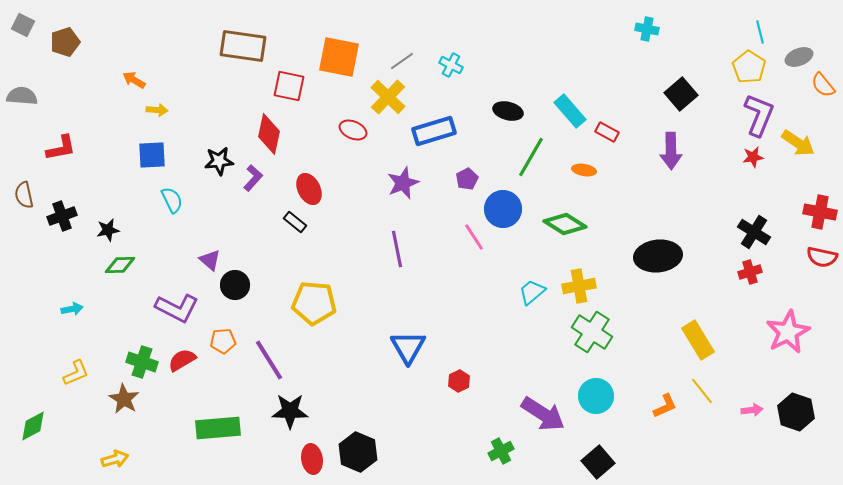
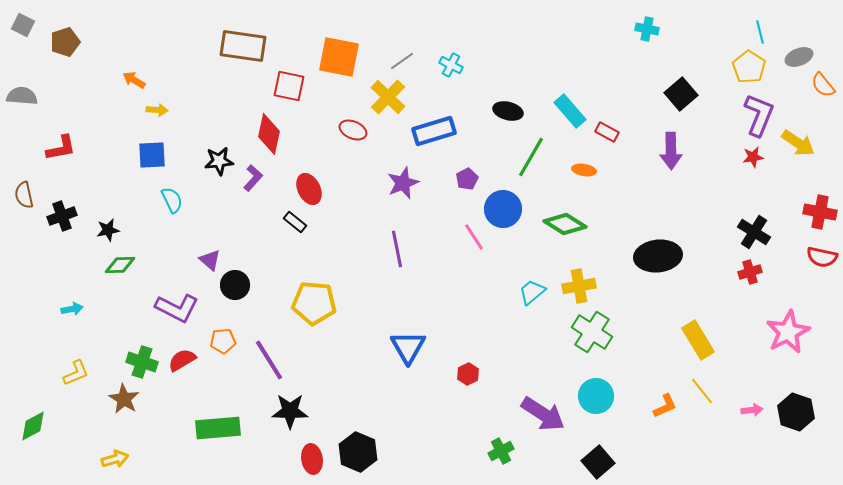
red hexagon at (459, 381): moved 9 px right, 7 px up
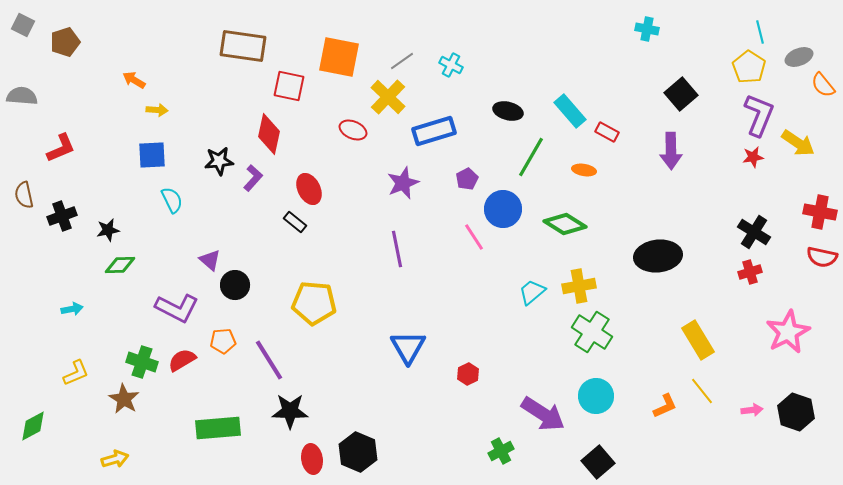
red L-shape at (61, 148): rotated 12 degrees counterclockwise
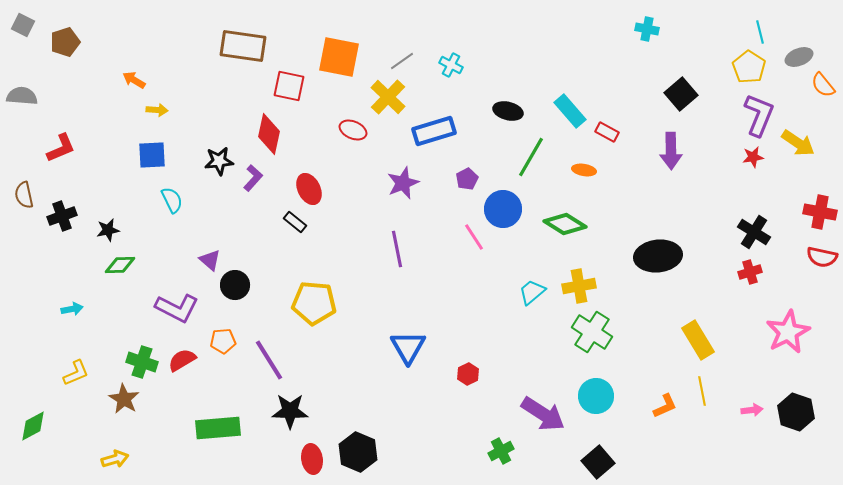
yellow line at (702, 391): rotated 28 degrees clockwise
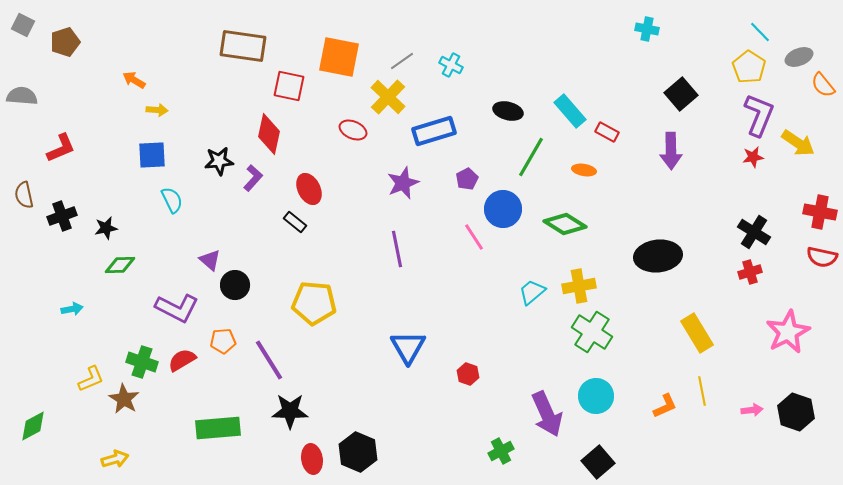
cyan line at (760, 32): rotated 30 degrees counterclockwise
black star at (108, 230): moved 2 px left, 2 px up
yellow rectangle at (698, 340): moved 1 px left, 7 px up
yellow L-shape at (76, 373): moved 15 px right, 6 px down
red hexagon at (468, 374): rotated 15 degrees counterclockwise
purple arrow at (543, 414): moved 4 px right; rotated 33 degrees clockwise
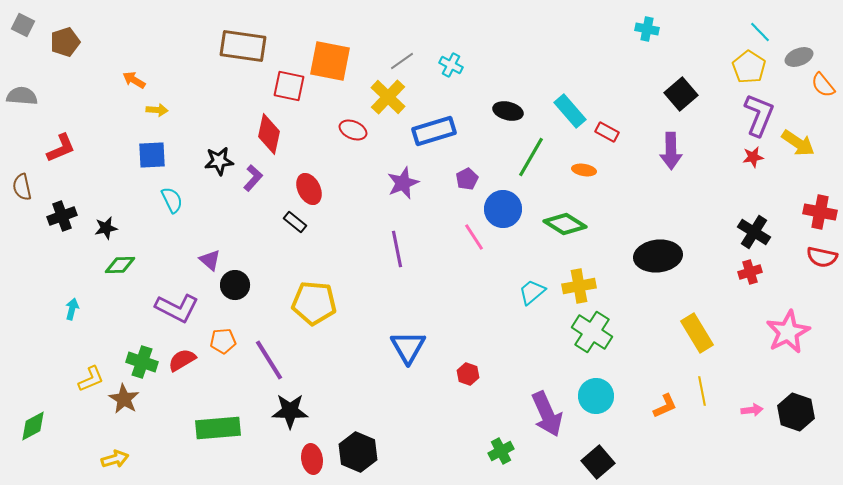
orange square at (339, 57): moved 9 px left, 4 px down
brown semicircle at (24, 195): moved 2 px left, 8 px up
cyan arrow at (72, 309): rotated 65 degrees counterclockwise
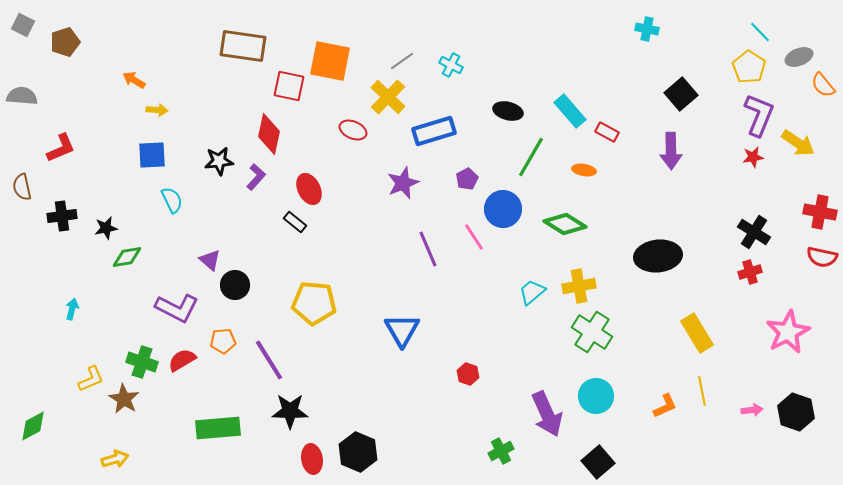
purple L-shape at (253, 178): moved 3 px right, 1 px up
black cross at (62, 216): rotated 12 degrees clockwise
purple line at (397, 249): moved 31 px right; rotated 12 degrees counterclockwise
green diamond at (120, 265): moved 7 px right, 8 px up; rotated 8 degrees counterclockwise
blue triangle at (408, 347): moved 6 px left, 17 px up
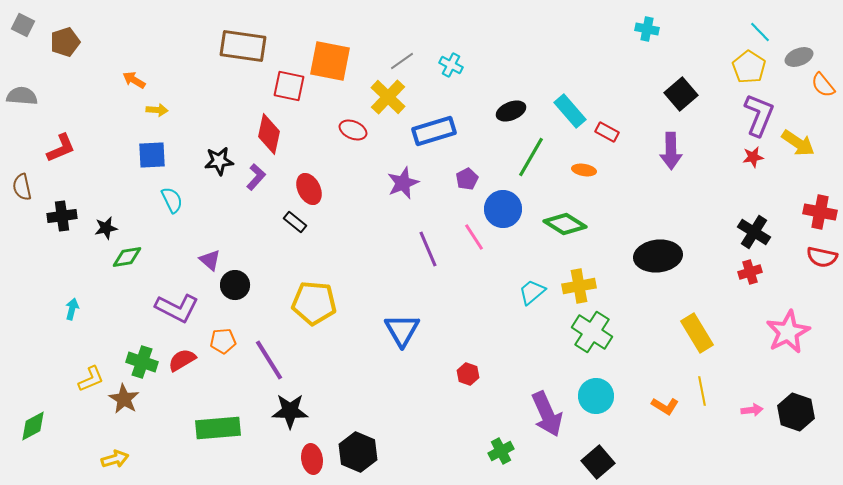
black ellipse at (508, 111): moved 3 px right; rotated 36 degrees counterclockwise
orange L-shape at (665, 406): rotated 56 degrees clockwise
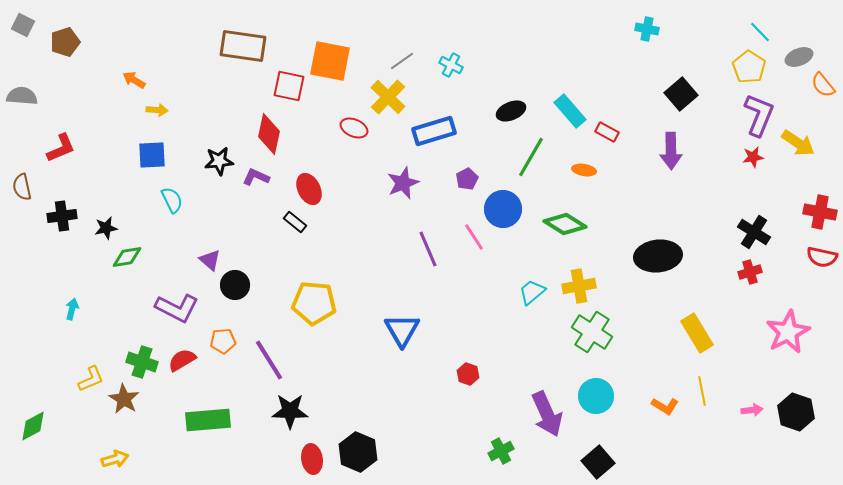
red ellipse at (353, 130): moved 1 px right, 2 px up
purple L-shape at (256, 177): rotated 108 degrees counterclockwise
green rectangle at (218, 428): moved 10 px left, 8 px up
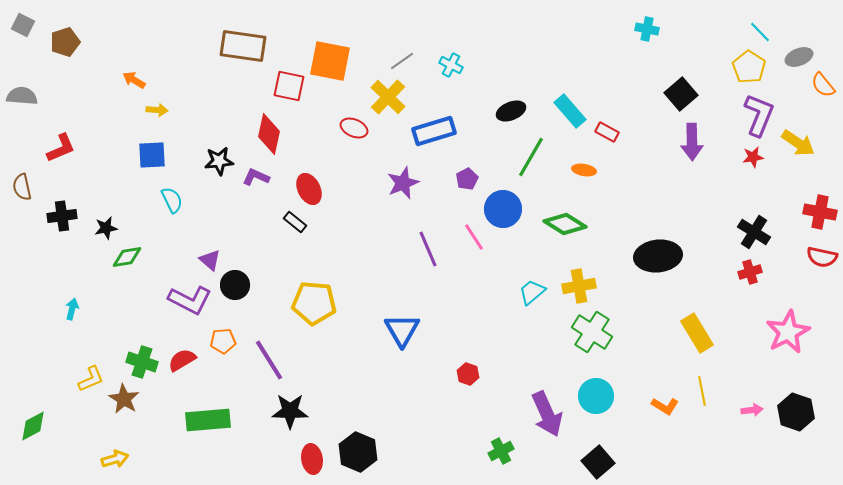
purple arrow at (671, 151): moved 21 px right, 9 px up
purple L-shape at (177, 308): moved 13 px right, 8 px up
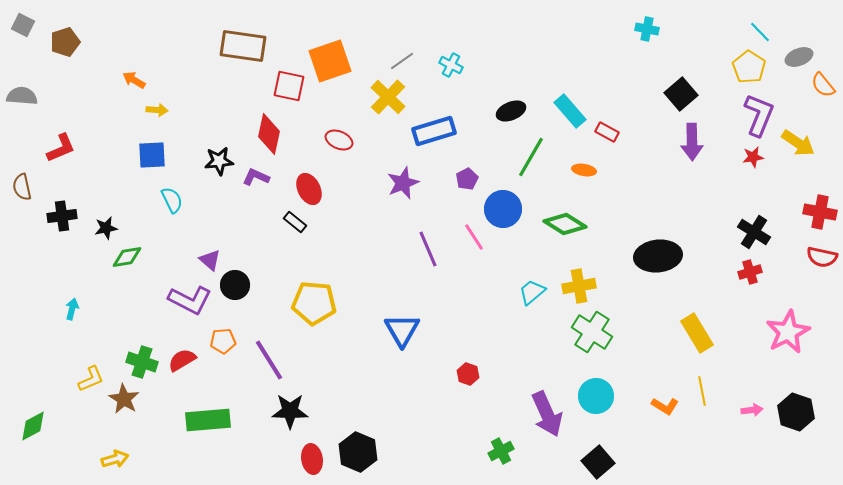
orange square at (330, 61): rotated 30 degrees counterclockwise
red ellipse at (354, 128): moved 15 px left, 12 px down
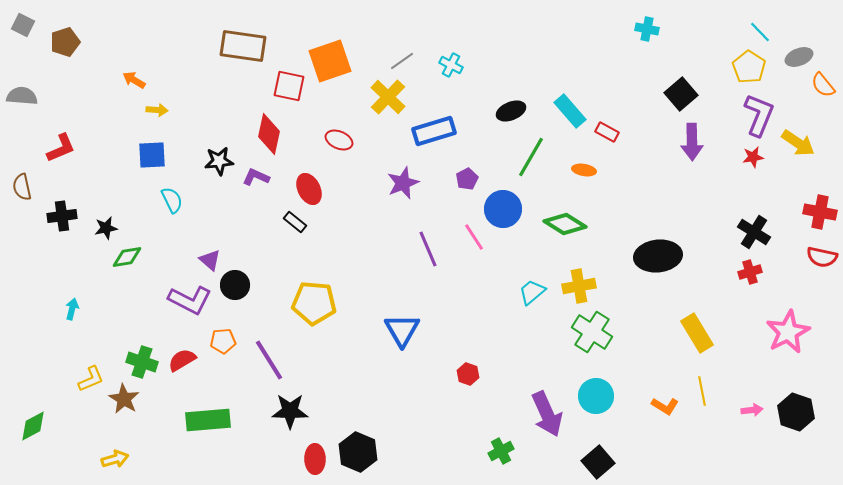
red ellipse at (312, 459): moved 3 px right; rotated 8 degrees clockwise
